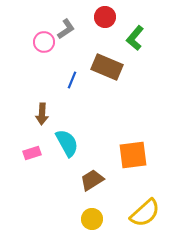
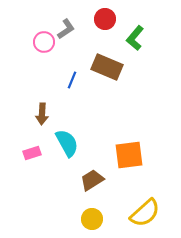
red circle: moved 2 px down
orange square: moved 4 px left
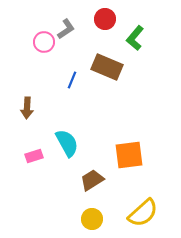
brown arrow: moved 15 px left, 6 px up
pink rectangle: moved 2 px right, 3 px down
yellow semicircle: moved 2 px left
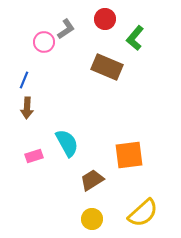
blue line: moved 48 px left
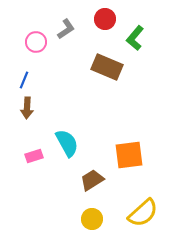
pink circle: moved 8 px left
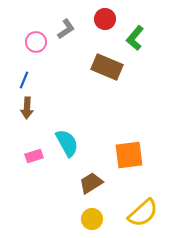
brown trapezoid: moved 1 px left, 3 px down
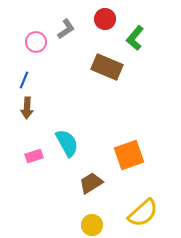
orange square: rotated 12 degrees counterclockwise
yellow circle: moved 6 px down
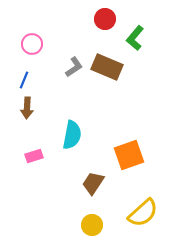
gray L-shape: moved 8 px right, 38 px down
pink circle: moved 4 px left, 2 px down
cyan semicircle: moved 5 px right, 8 px up; rotated 40 degrees clockwise
brown trapezoid: moved 2 px right; rotated 25 degrees counterclockwise
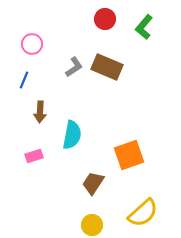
green L-shape: moved 9 px right, 11 px up
brown arrow: moved 13 px right, 4 px down
